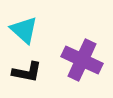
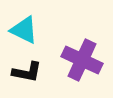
cyan triangle: rotated 16 degrees counterclockwise
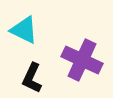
black L-shape: moved 5 px right, 6 px down; rotated 104 degrees clockwise
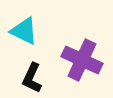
cyan triangle: moved 1 px down
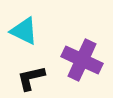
black L-shape: moved 1 px left; rotated 52 degrees clockwise
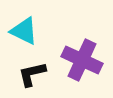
black L-shape: moved 1 px right, 4 px up
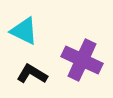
black L-shape: rotated 44 degrees clockwise
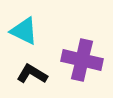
purple cross: rotated 12 degrees counterclockwise
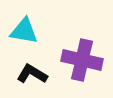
cyan triangle: rotated 16 degrees counterclockwise
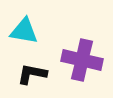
black L-shape: rotated 20 degrees counterclockwise
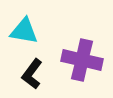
black L-shape: rotated 64 degrees counterclockwise
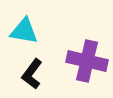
purple cross: moved 5 px right, 1 px down
